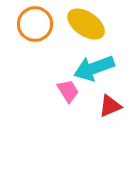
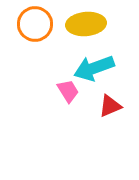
yellow ellipse: rotated 39 degrees counterclockwise
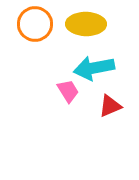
yellow ellipse: rotated 6 degrees clockwise
cyan arrow: rotated 9 degrees clockwise
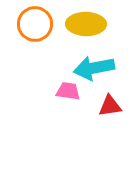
pink trapezoid: rotated 50 degrees counterclockwise
red triangle: rotated 15 degrees clockwise
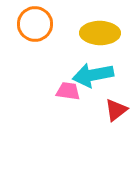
yellow ellipse: moved 14 px right, 9 px down
cyan arrow: moved 1 px left, 7 px down
red triangle: moved 6 px right, 4 px down; rotated 30 degrees counterclockwise
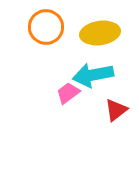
orange circle: moved 11 px right, 3 px down
yellow ellipse: rotated 9 degrees counterclockwise
pink trapezoid: moved 2 px down; rotated 45 degrees counterclockwise
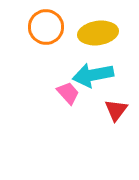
yellow ellipse: moved 2 px left
pink trapezoid: rotated 85 degrees clockwise
red triangle: rotated 15 degrees counterclockwise
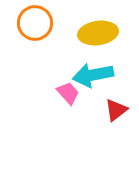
orange circle: moved 11 px left, 4 px up
red triangle: rotated 15 degrees clockwise
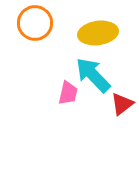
cyan arrow: rotated 57 degrees clockwise
pink trapezoid: rotated 55 degrees clockwise
red triangle: moved 6 px right, 6 px up
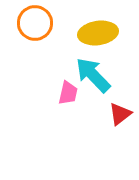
red triangle: moved 2 px left, 10 px down
